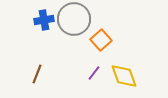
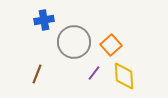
gray circle: moved 23 px down
orange square: moved 10 px right, 5 px down
yellow diamond: rotated 16 degrees clockwise
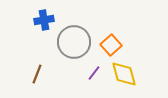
yellow diamond: moved 2 px up; rotated 12 degrees counterclockwise
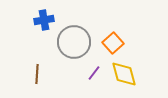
orange square: moved 2 px right, 2 px up
brown line: rotated 18 degrees counterclockwise
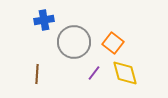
orange square: rotated 10 degrees counterclockwise
yellow diamond: moved 1 px right, 1 px up
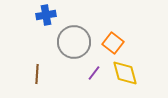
blue cross: moved 2 px right, 5 px up
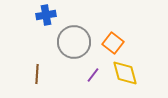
purple line: moved 1 px left, 2 px down
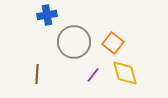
blue cross: moved 1 px right
